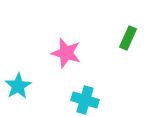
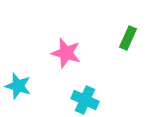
cyan star: rotated 24 degrees counterclockwise
cyan cross: rotated 8 degrees clockwise
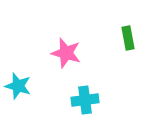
green rectangle: rotated 35 degrees counterclockwise
cyan cross: rotated 32 degrees counterclockwise
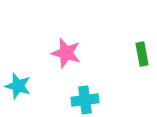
green rectangle: moved 14 px right, 16 px down
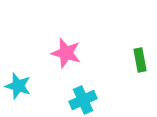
green rectangle: moved 2 px left, 6 px down
cyan cross: moved 2 px left; rotated 16 degrees counterclockwise
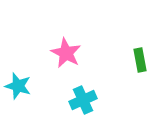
pink star: rotated 12 degrees clockwise
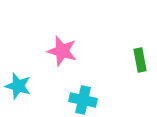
pink star: moved 4 px left, 2 px up; rotated 12 degrees counterclockwise
cyan cross: rotated 36 degrees clockwise
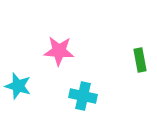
pink star: moved 3 px left; rotated 12 degrees counterclockwise
cyan cross: moved 4 px up
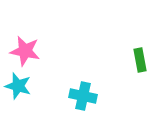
pink star: moved 34 px left; rotated 8 degrees clockwise
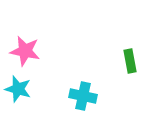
green rectangle: moved 10 px left, 1 px down
cyan star: moved 3 px down
